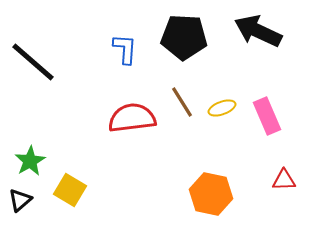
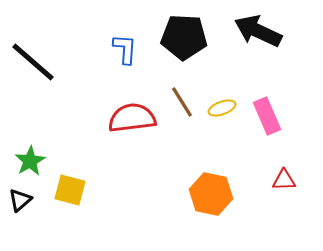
yellow square: rotated 16 degrees counterclockwise
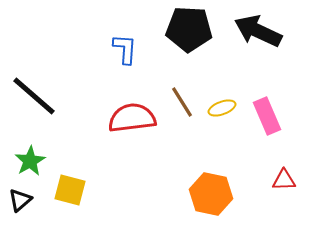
black pentagon: moved 5 px right, 8 px up
black line: moved 1 px right, 34 px down
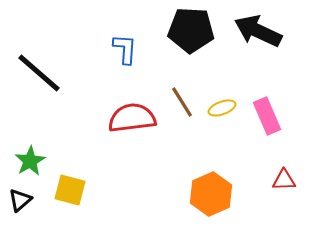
black pentagon: moved 2 px right, 1 px down
black line: moved 5 px right, 23 px up
orange hexagon: rotated 24 degrees clockwise
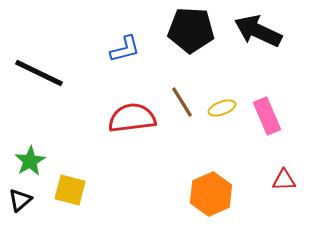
blue L-shape: rotated 72 degrees clockwise
black line: rotated 15 degrees counterclockwise
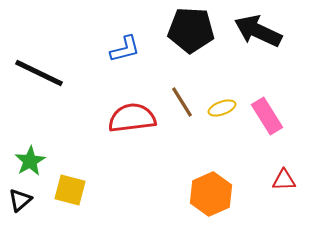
pink rectangle: rotated 9 degrees counterclockwise
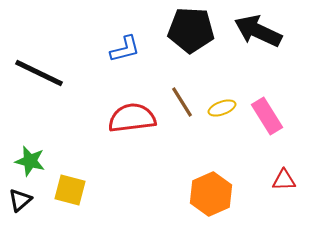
green star: rotated 28 degrees counterclockwise
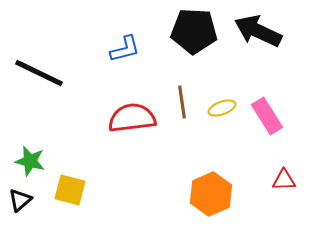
black pentagon: moved 3 px right, 1 px down
brown line: rotated 24 degrees clockwise
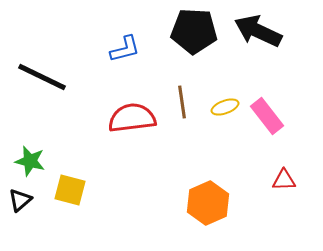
black line: moved 3 px right, 4 px down
yellow ellipse: moved 3 px right, 1 px up
pink rectangle: rotated 6 degrees counterclockwise
orange hexagon: moved 3 px left, 9 px down
